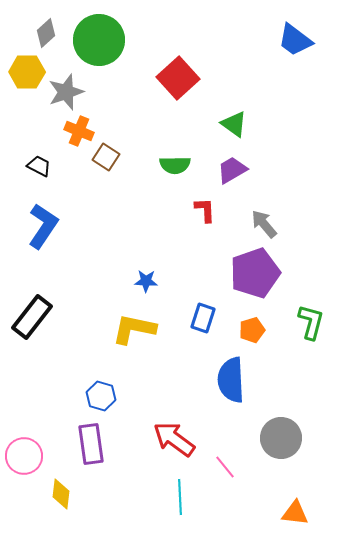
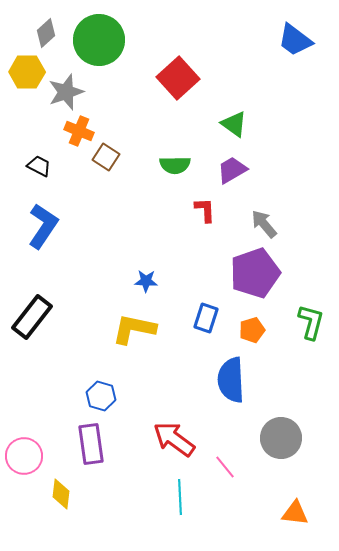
blue rectangle: moved 3 px right
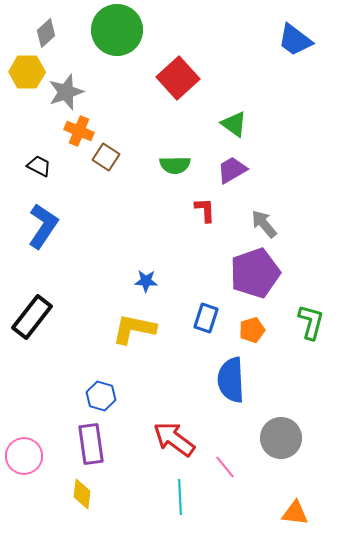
green circle: moved 18 px right, 10 px up
yellow diamond: moved 21 px right
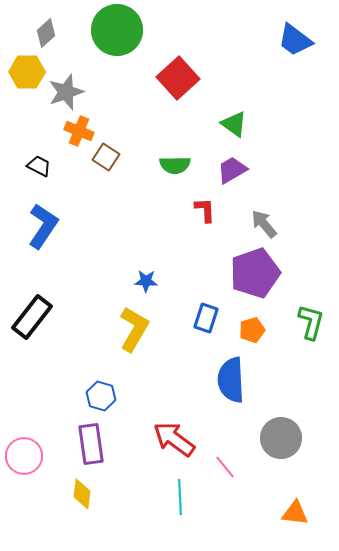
yellow L-shape: rotated 108 degrees clockwise
